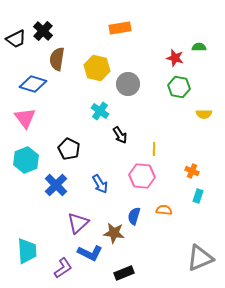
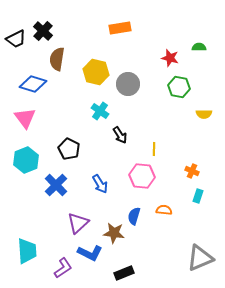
red star: moved 5 px left
yellow hexagon: moved 1 px left, 4 px down
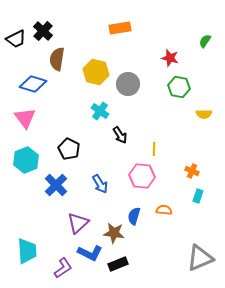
green semicircle: moved 6 px right, 6 px up; rotated 56 degrees counterclockwise
black rectangle: moved 6 px left, 9 px up
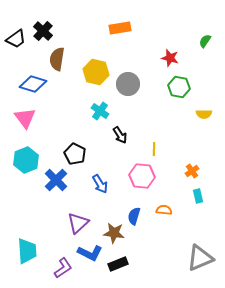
black trapezoid: rotated 10 degrees counterclockwise
black pentagon: moved 6 px right, 5 px down
orange cross: rotated 32 degrees clockwise
blue cross: moved 5 px up
cyan rectangle: rotated 32 degrees counterclockwise
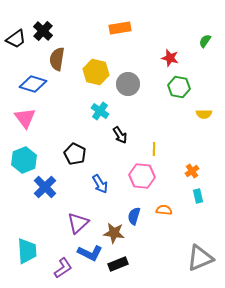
cyan hexagon: moved 2 px left
blue cross: moved 11 px left, 7 px down
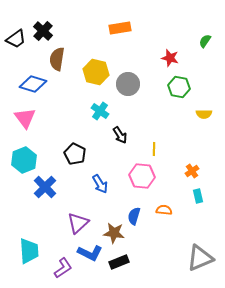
cyan trapezoid: moved 2 px right
black rectangle: moved 1 px right, 2 px up
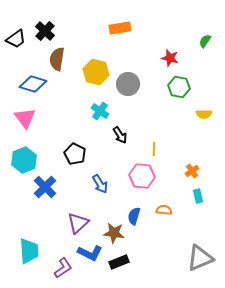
black cross: moved 2 px right
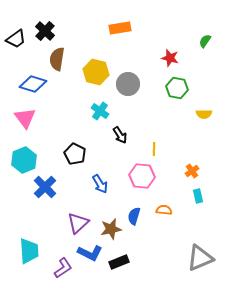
green hexagon: moved 2 px left, 1 px down
brown star: moved 3 px left, 4 px up; rotated 20 degrees counterclockwise
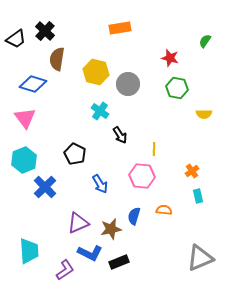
purple triangle: rotated 20 degrees clockwise
purple L-shape: moved 2 px right, 2 px down
